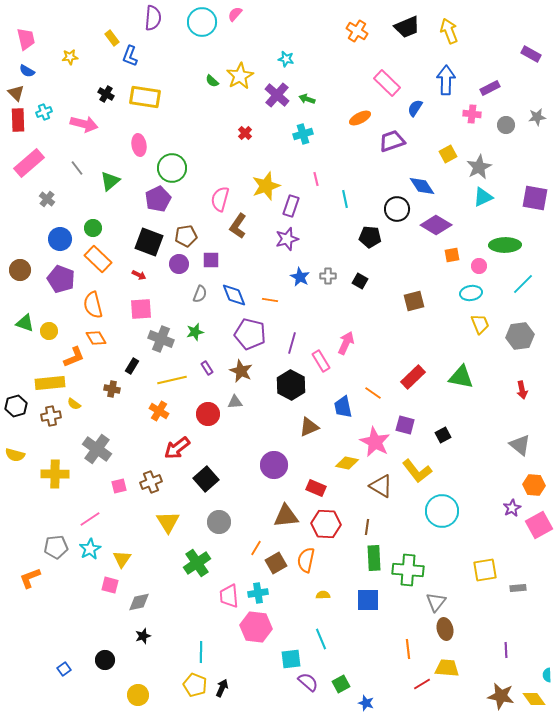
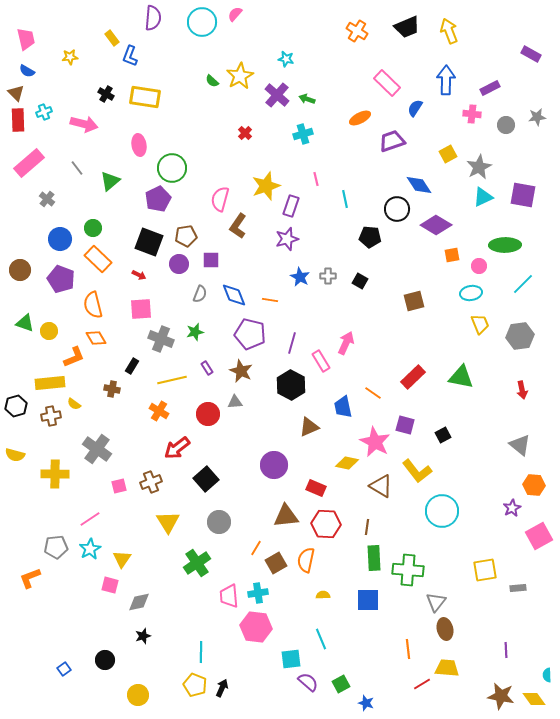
blue diamond at (422, 186): moved 3 px left, 1 px up
purple square at (535, 198): moved 12 px left, 3 px up
pink square at (539, 525): moved 11 px down
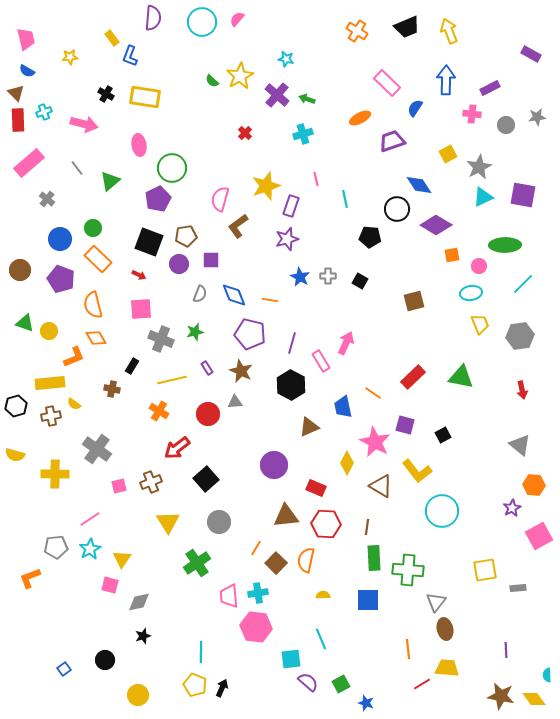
pink semicircle at (235, 14): moved 2 px right, 5 px down
brown L-shape at (238, 226): rotated 20 degrees clockwise
yellow diamond at (347, 463): rotated 75 degrees counterclockwise
brown square at (276, 563): rotated 15 degrees counterclockwise
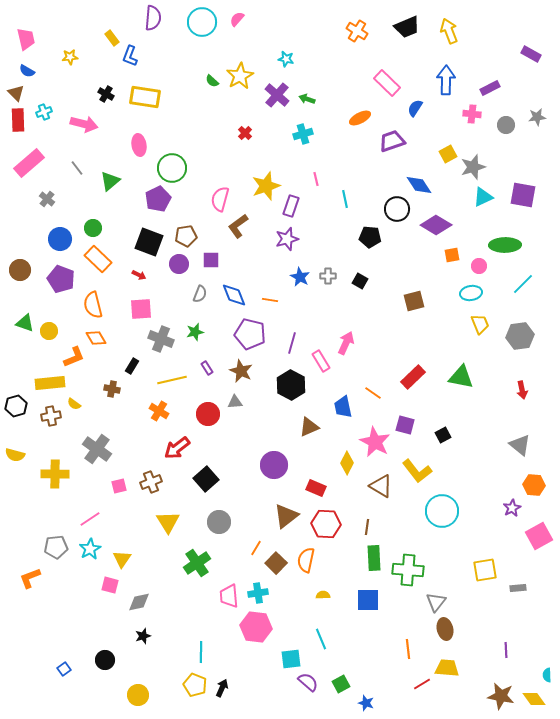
gray star at (479, 167): moved 6 px left; rotated 10 degrees clockwise
brown triangle at (286, 516): rotated 32 degrees counterclockwise
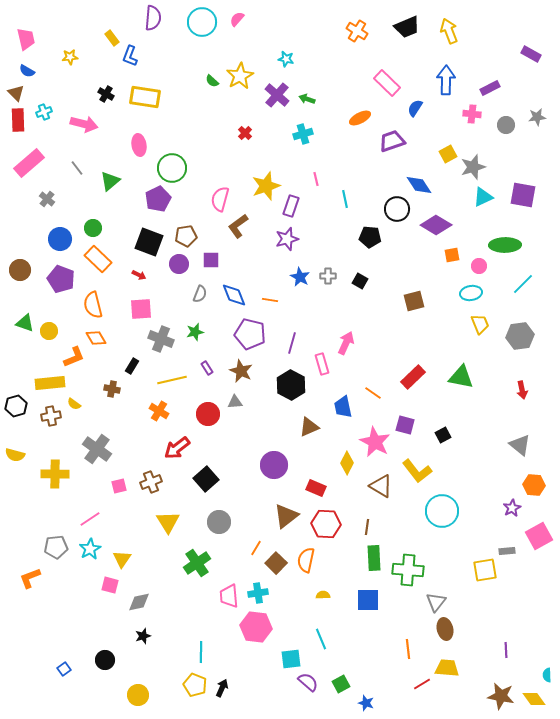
pink rectangle at (321, 361): moved 1 px right, 3 px down; rotated 15 degrees clockwise
gray rectangle at (518, 588): moved 11 px left, 37 px up
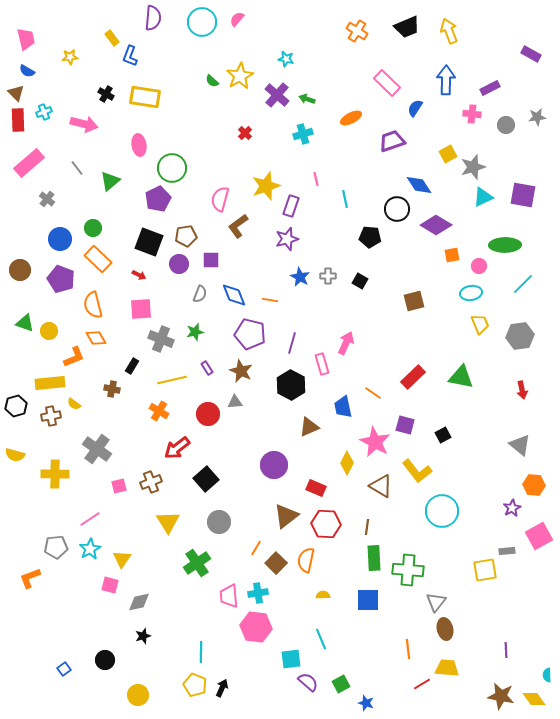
orange ellipse at (360, 118): moved 9 px left
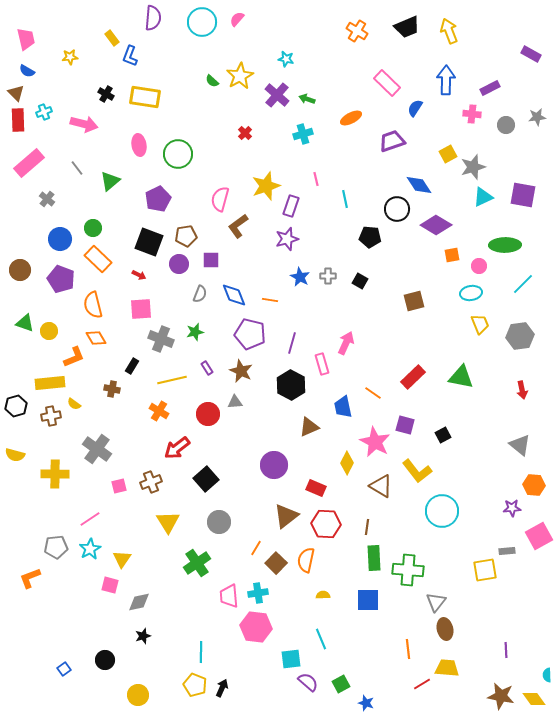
green circle at (172, 168): moved 6 px right, 14 px up
purple star at (512, 508): rotated 24 degrees clockwise
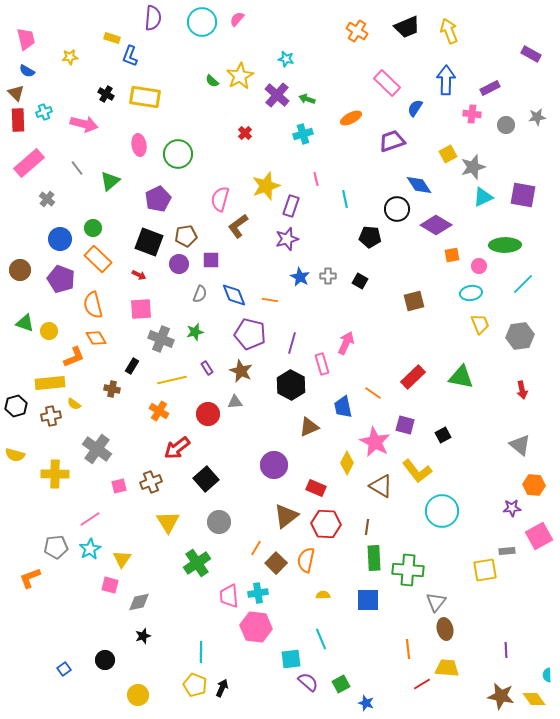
yellow rectangle at (112, 38): rotated 35 degrees counterclockwise
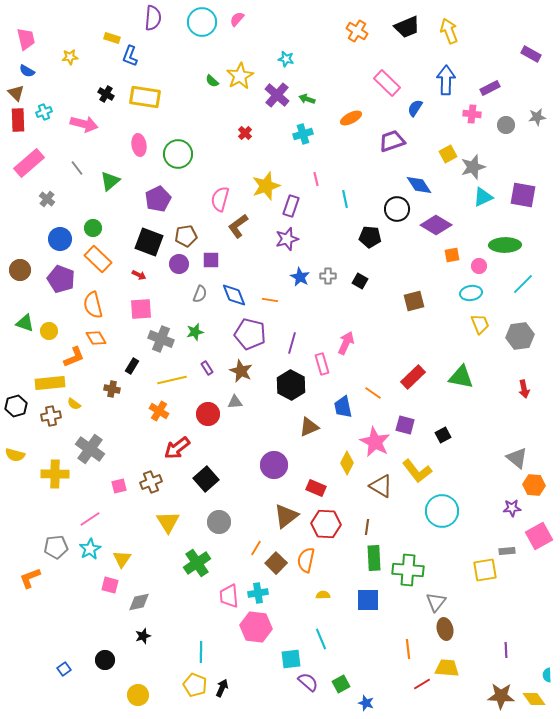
red arrow at (522, 390): moved 2 px right, 1 px up
gray triangle at (520, 445): moved 3 px left, 13 px down
gray cross at (97, 449): moved 7 px left
brown star at (501, 696): rotated 8 degrees counterclockwise
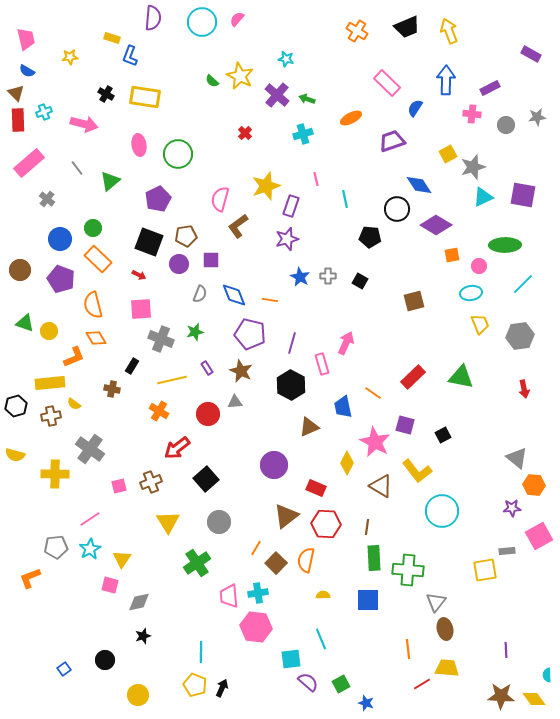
yellow star at (240, 76): rotated 16 degrees counterclockwise
